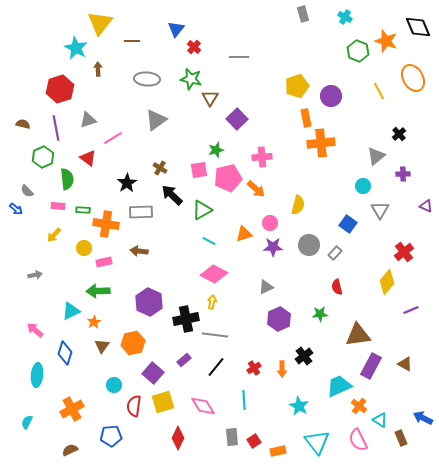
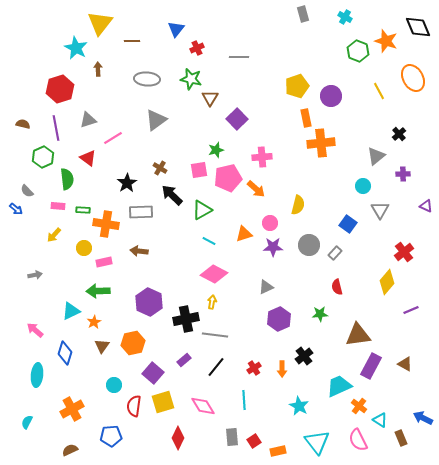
red cross at (194, 47): moved 3 px right, 1 px down; rotated 24 degrees clockwise
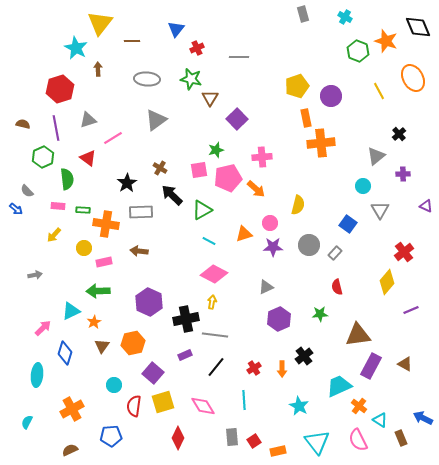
pink arrow at (35, 330): moved 8 px right, 2 px up; rotated 96 degrees clockwise
purple rectangle at (184, 360): moved 1 px right, 5 px up; rotated 16 degrees clockwise
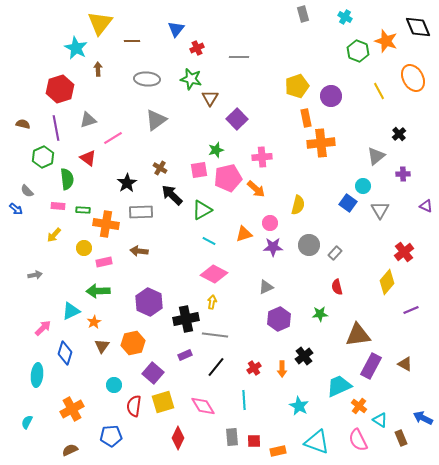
blue square at (348, 224): moved 21 px up
red square at (254, 441): rotated 32 degrees clockwise
cyan triangle at (317, 442): rotated 32 degrees counterclockwise
